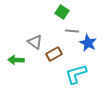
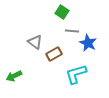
green arrow: moved 2 px left, 16 px down; rotated 28 degrees counterclockwise
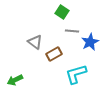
blue star: moved 2 px right, 1 px up; rotated 18 degrees clockwise
green arrow: moved 1 px right, 4 px down
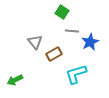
gray triangle: rotated 14 degrees clockwise
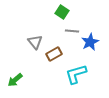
green arrow: rotated 14 degrees counterclockwise
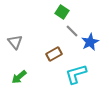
gray line: rotated 40 degrees clockwise
gray triangle: moved 20 px left
green arrow: moved 4 px right, 3 px up
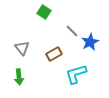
green square: moved 18 px left
gray triangle: moved 7 px right, 6 px down
green arrow: rotated 56 degrees counterclockwise
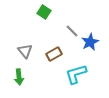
gray triangle: moved 3 px right, 3 px down
